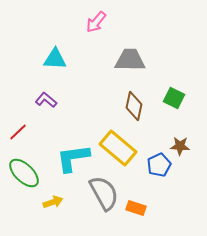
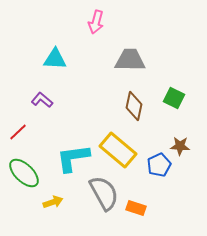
pink arrow: rotated 25 degrees counterclockwise
purple L-shape: moved 4 px left
yellow rectangle: moved 2 px down
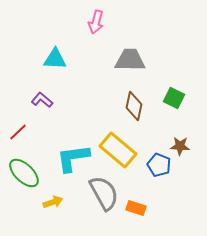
blue pentagon: rotated 25 degrees counterclockwise
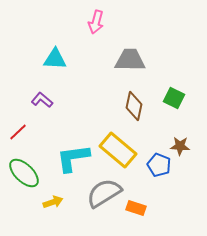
gray semicircle: rotated 93 degrees counterclockwise
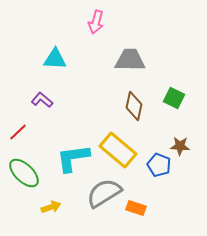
yellow arrow: moved 2 px left, 5 px down
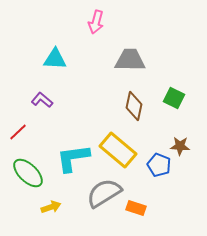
green ellipse: moved 4 px right
